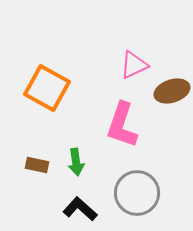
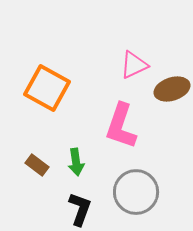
brown ellipse: moved 2 px up
pink L-shape: moved 1 px left, 1 px down
brown rectangle: rotated 25 degrees clockwise
gray circle: moved 1 px left, 1 px up
black L-shape: rotated 68 degrees clockwise
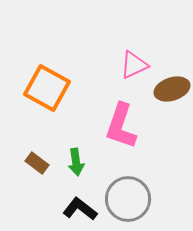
brown rectangle: moved 2 px up
gray circle: moved 8 px left, 7 px down
black L-shape: rotated 72 degrees counterclockwise
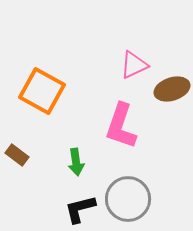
orange square: moved 5 px left, 3 px down
brown rectangle: moved 20 px left, 8 px up
black L-shape: rotated 52 degrees counterclockwise
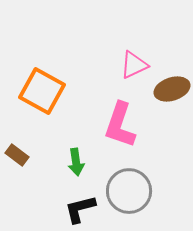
pink L-shape: moved 1 px left, 1 px up
gray circle: moved 1 px right, 8 px up
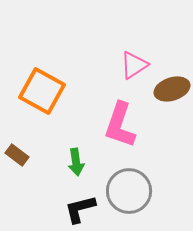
pink triangle: rotated 8 degrees counterclockwise
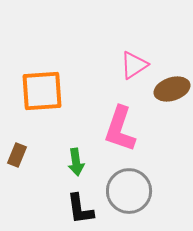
orange square: rotated 33 degrees counterclockwise
pink L-shape: moved 4 px down
brown rectangle: rotated 75 degrees clockwise
black L-shape: rotated 84 degrees counterclockwise
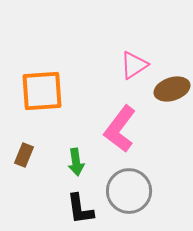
pink L-shape: rotated 18 degrees clockwise
brown rectangle: moved 7 px right
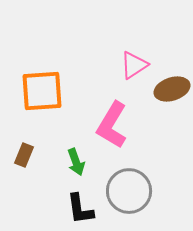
pink L-shape: moved 8 px left, 4 px up; rotated 6 degrees counterclockwise
green arrow: rotated 12 degrees counterclockwise
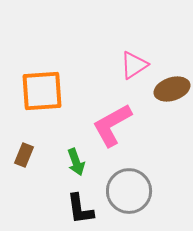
pink L-shape: rotated 30 degrees clockwise
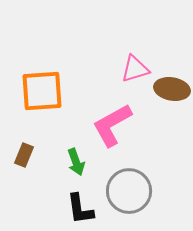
pink triangle: moved 1 px right, 4 px down; rotated 16 degrees clockwise
brown ellipse: rotated 28 degrees clockwise
